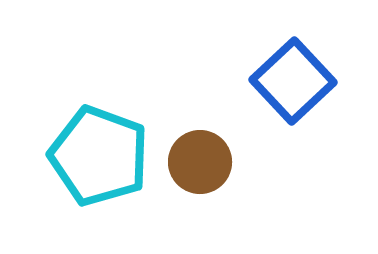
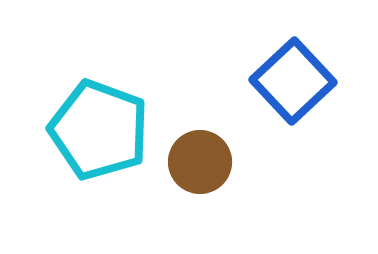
cyan pentagon: moved 26 px up
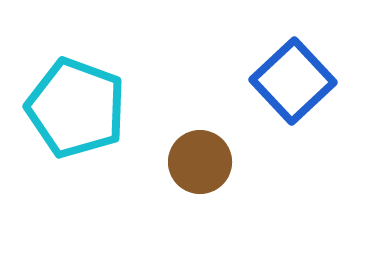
cyan pentagon: moved 23 px left, 22 px up
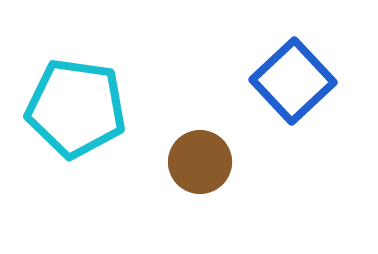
cyan pentagon: rotated 12 degrees counterclockwise
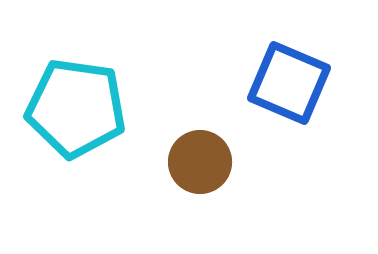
blue square: moved 4 px left, 2 px down; rotated 24 degrees counterclockwise
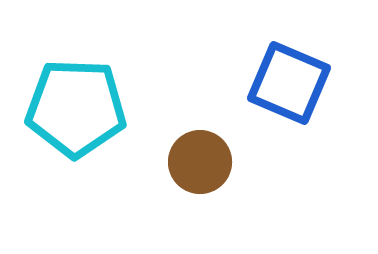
cyan pentagon: rotated 6 degrees counterclockwise
